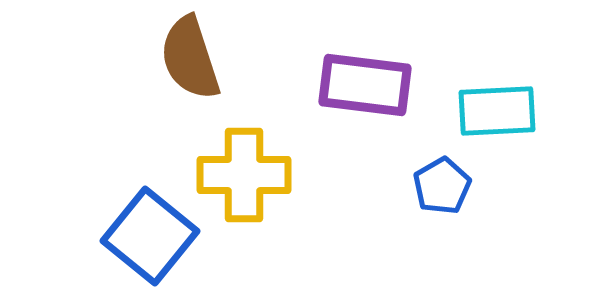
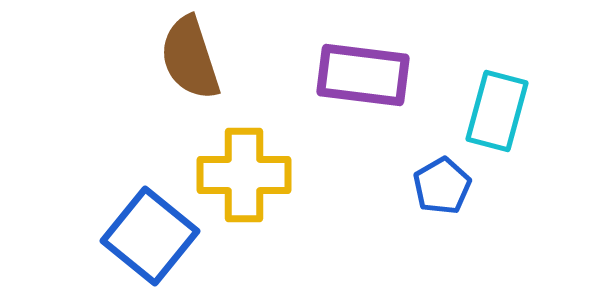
purple rectangle: moved 2 px left, 10 px up
cyan rectangle: rotated 72 degrees counterclockwise
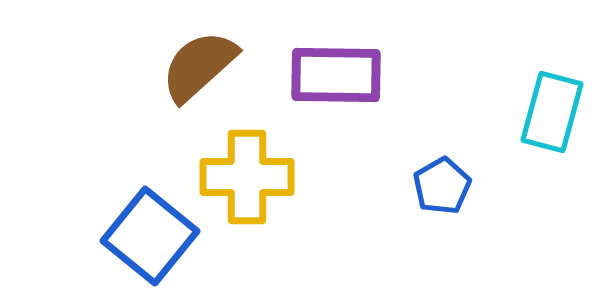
brown semicircle: moved 9 px right, 8 px down; rotated 66 degrees clockwise
purple rectangle: moved 27 px left; rotated 6 degrees counterclockwise
cyan rectangle: moved 55 px right, 1 px down
yellow cross: moved 3 px right, 2 px down
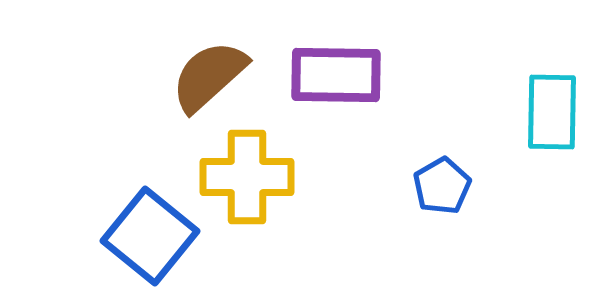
brown semicircle: moved 10 px right, 10 px down
cyan rectangle: rotated 14 degrees counterclockwise
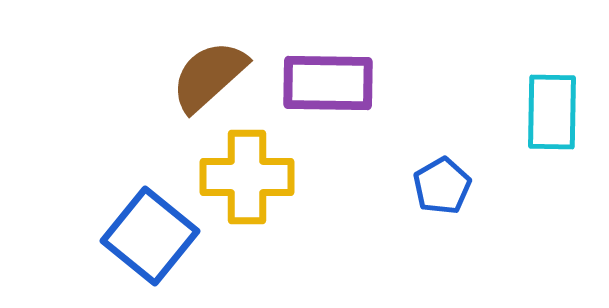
purple rectangle: moved 8 px left, 8 px down
